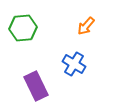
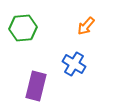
purple rectangle: rotated 40 degrees clockwise
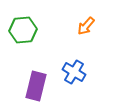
green hexagon: moved 2 px down
blue cross: moved 8 px down
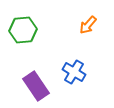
orange arrow: moved 2 px right, 1 px up
purple rectangle: rotated 48 degrees counterclockwise
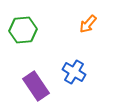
orange arrow: moved 1 px up
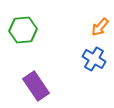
orange arrow: moved 12 px right, 3 px down
blue cross: moved 20 px right, 13 px up
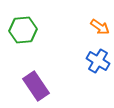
orange arrow: rotated 96 degrees counterclockwise
blue cross: moved 4 px right, 2 px down
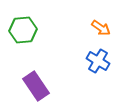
orange arrow: moved 1 px right, 1 px down
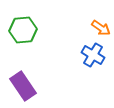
blue cross: moved 5 px left, 6 px up
purple rectangle: moved 13 px left
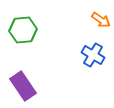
orange arrow: moved 8 px up
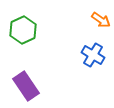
green hexagon: rotated 20 degrees counterclockwise
purple rectangle: moved 3 px right
